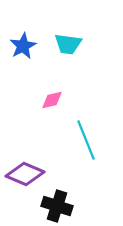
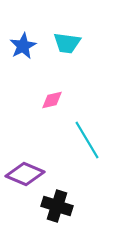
cyan trapezoid: moved 1 px left, 1 px up
cyan line: moved 1 px right; rotated 9 degrees counterclockwise
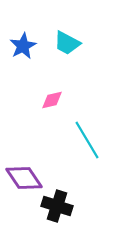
cyan trapezoid: rotated 20 degrees clockwise
purple diamond: moved 1 px left, 4 px down; rotated 33 degrees clockwise
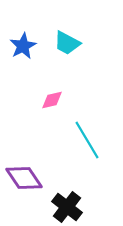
black cross: moved 10 px right, 1 px down; rotated 20 degrees clockwise
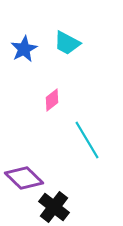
blue star: moved 1 px right, 3 px down
pink diamond: rotated 25 degrees counterclockwise
purple diamond: rotated 12 degrees counterclockwise
black cross: moved 13 px left
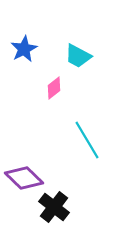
cyan trapezoid: moved 11 px right, 13 px down
pink diamond: moved 2 px right, 12 px up
